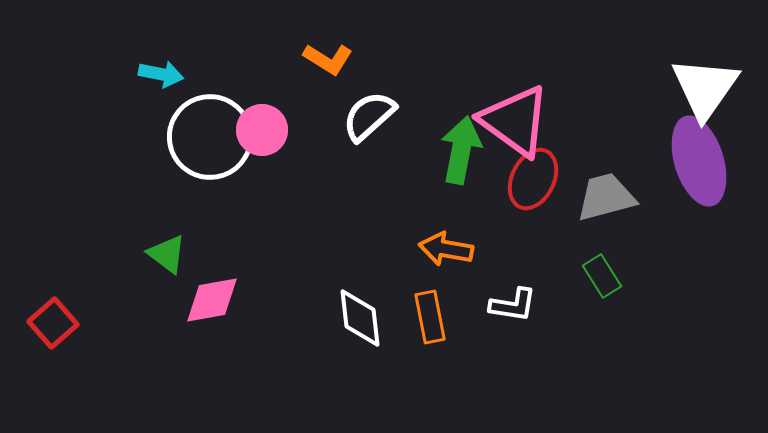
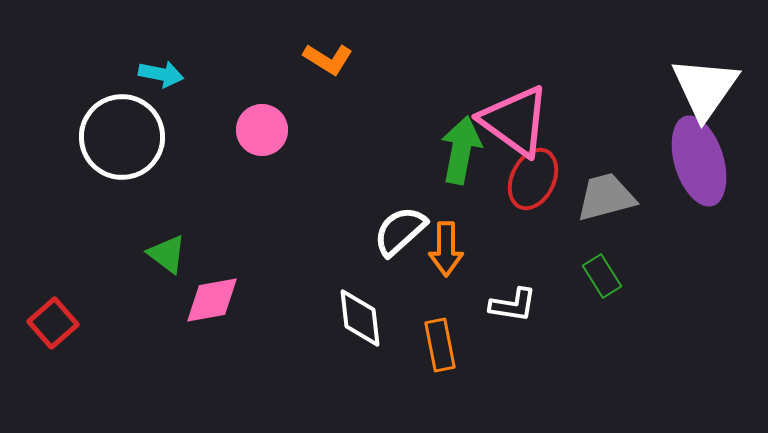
white semicircle: moved 31 px right, 115 px down
white circle: moved 88 px left
orange arrow: rotated 100 degrees counterclockwise
orange rectangle: moved 10 px right, 28 px down
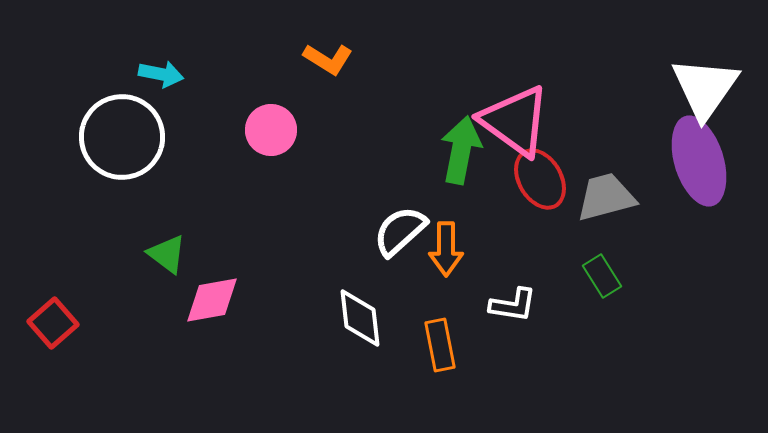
pink circle: moved 9 px right
red ellipse: moved 7 px right; rotated 56 degrees counterclockwise
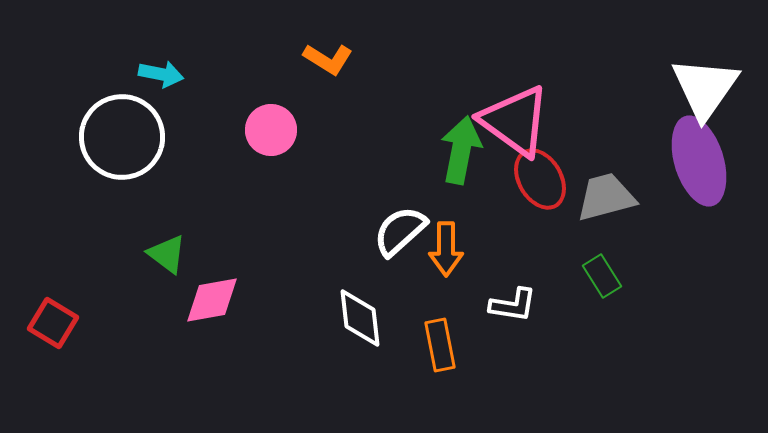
red square: rotated 18 degrees counterclockwise
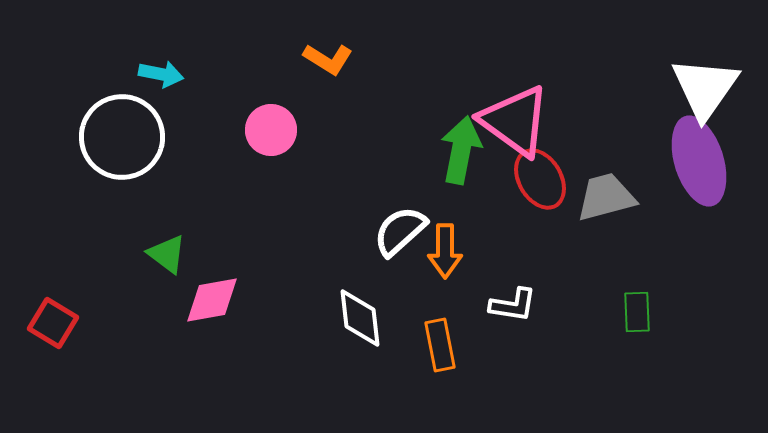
orange arrow: moved 1 px left, 2 px down
green rectangle: moved 35 px right, 36 px down; rotated 30 degrees clockwise
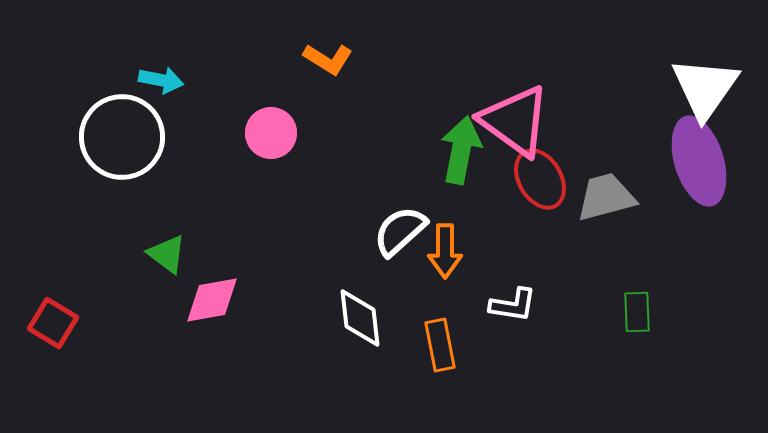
cyan arrow: moved 6 px down
pink circle: moved 3 px down
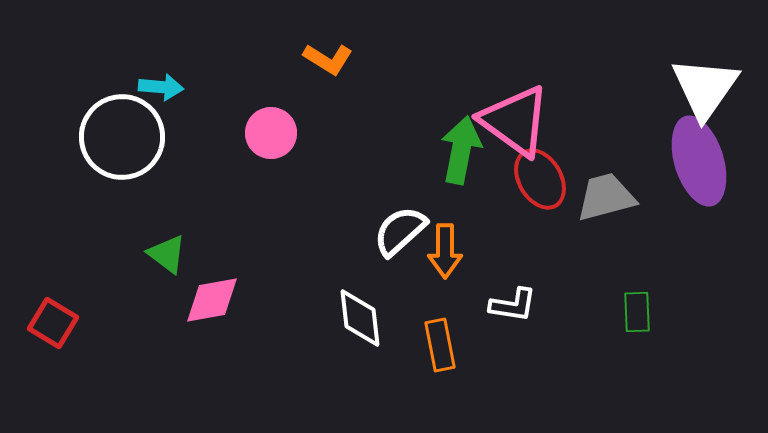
cyan arrow: moved 7 px down; rotated 6 degrees counterclockwise
